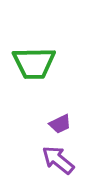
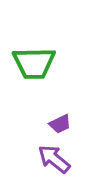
purple arrow: moved 4 px left, 1 px up
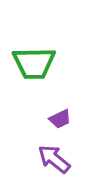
purple trapezoid: moved 5 px up
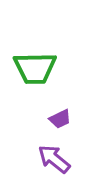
green trapezoid: moved 1 px right, 5 px down
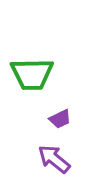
green trapezoid: moved 3 px left, 6 px down
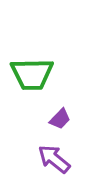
purple trapezoid: rotated 20 degrees counterclockwise
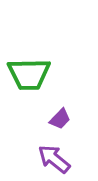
green trapezoid: moved 3 px left
